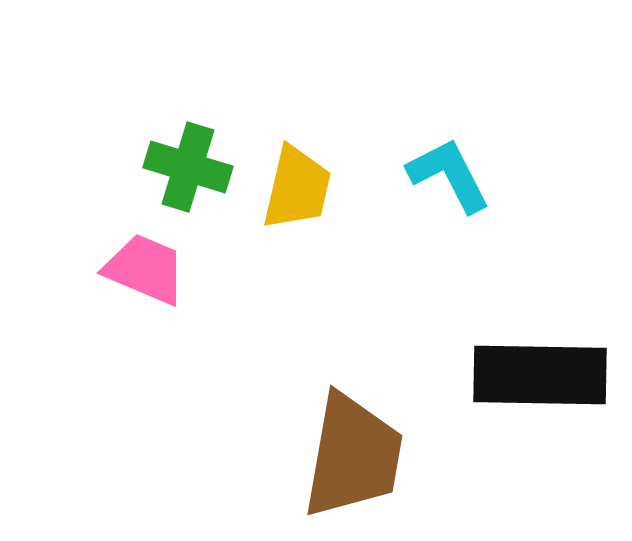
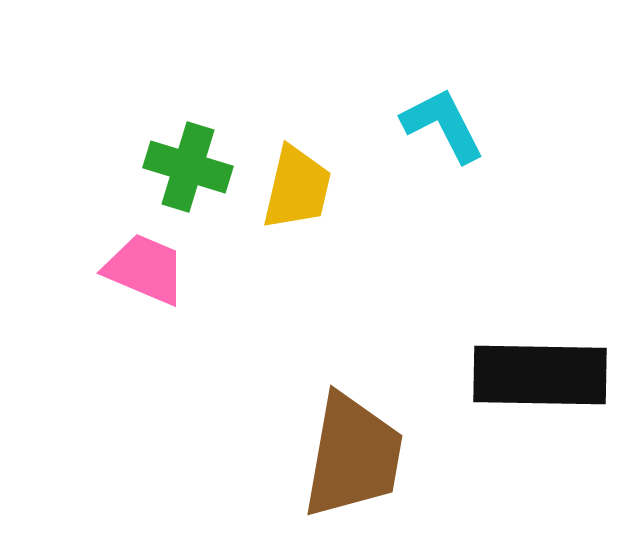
cyan L-shape: moved 6 px left, 50 px up
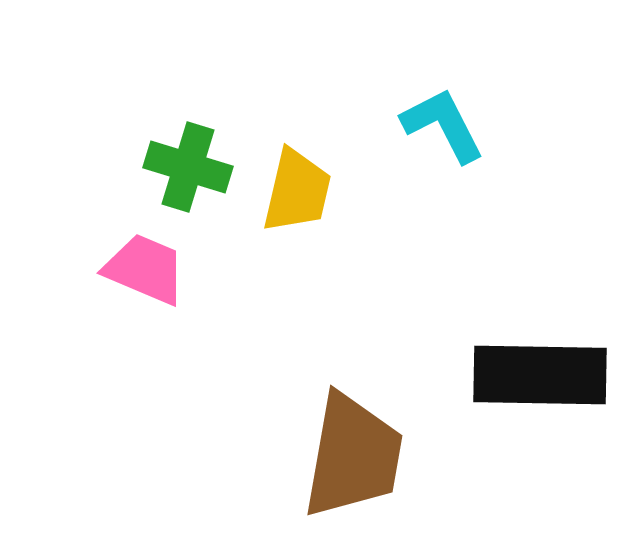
yellow trapezoid: moved 3 px down
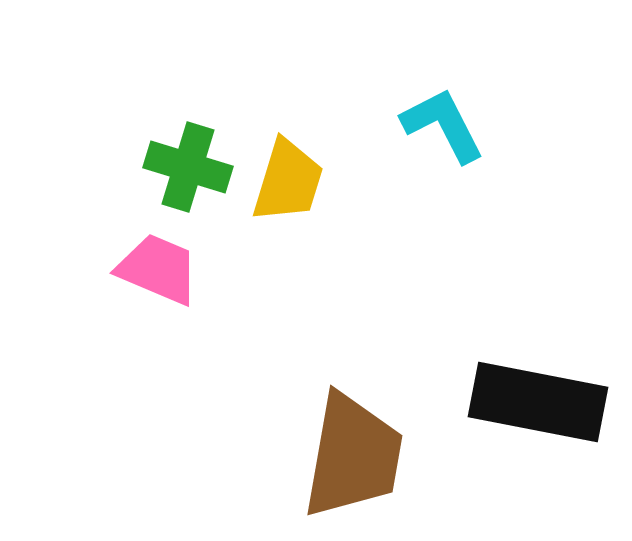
yellow trapezoid: moved 9 px left, 10 px up; rotated 4 degrees clockwise
pink trapezoid: moved 13 px right
black rectangle: moved 2 px left, 27 px down; rotated 10 degrees clockwise
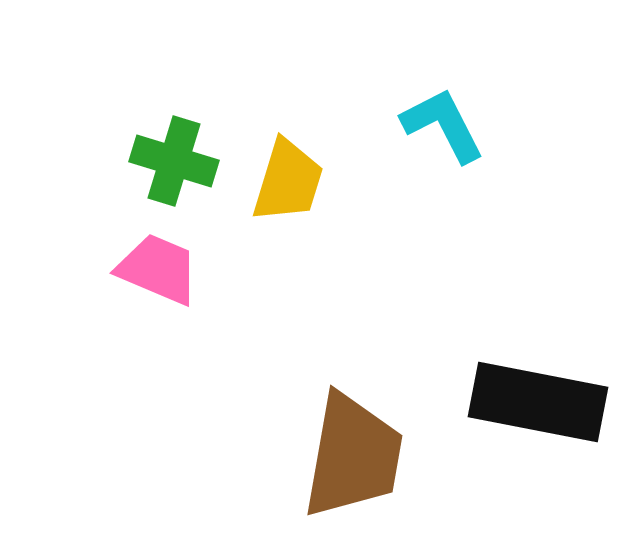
green cross: moved 14 px left, 6 px up
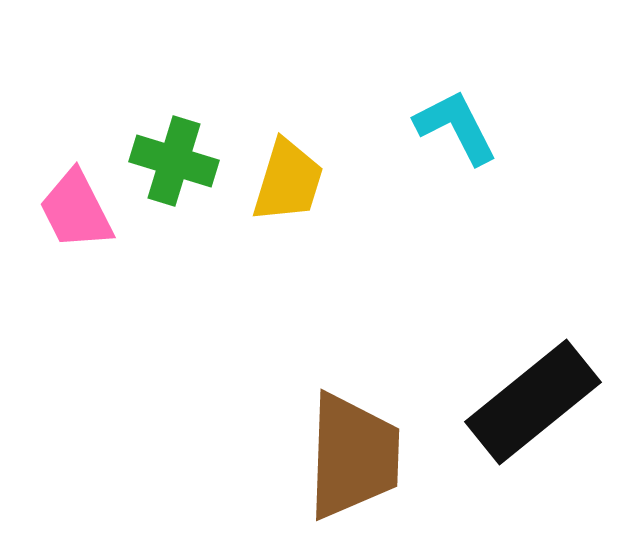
cyan L-shape: moved 13 px right, 2 px down
pink trapezoid: moved 82 px left, 59 px up; rotated 140 degrees counterclockwise
black rectangle: moved 5 px left; rotated 50 degrees counterclockwise
brown trapezoid: rotated 8 degrees counterclockwise
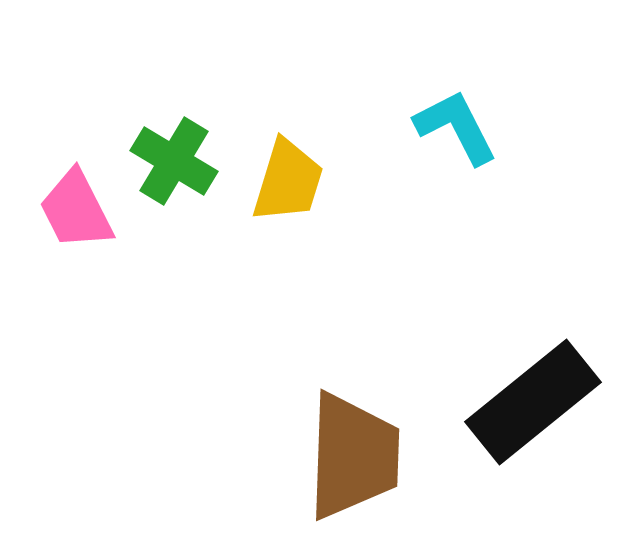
green cross: rotated 14 degrees clockwise
